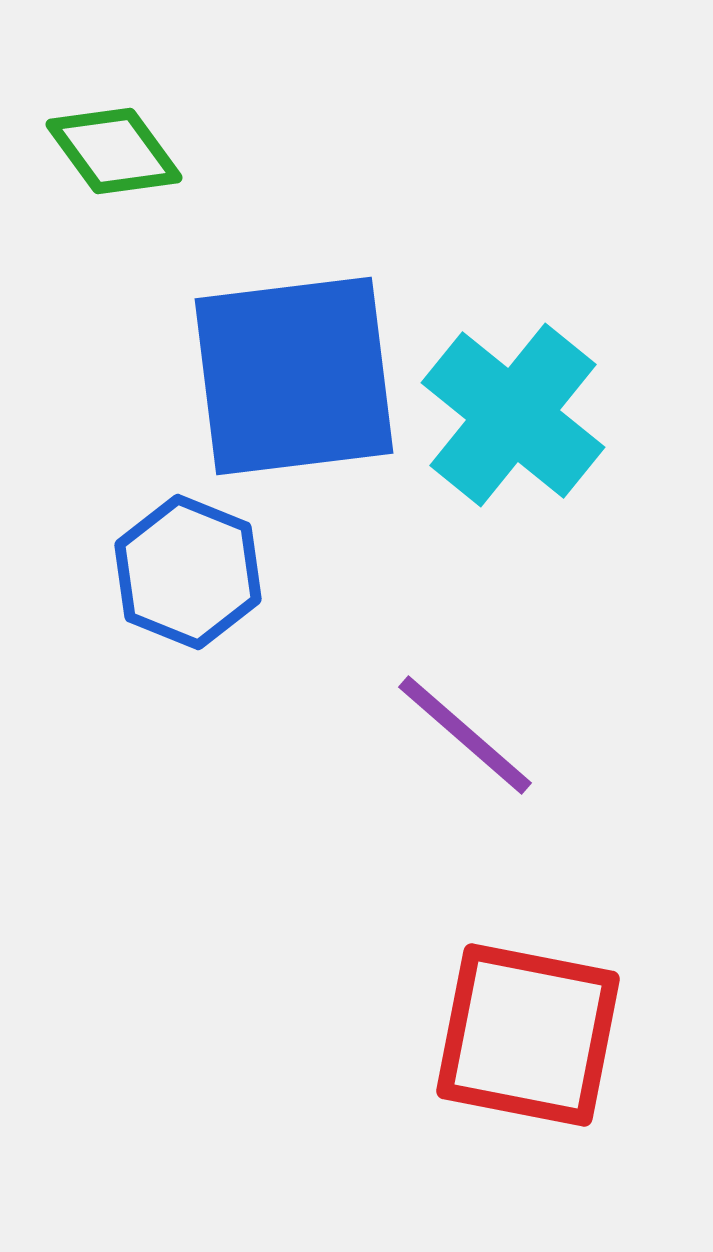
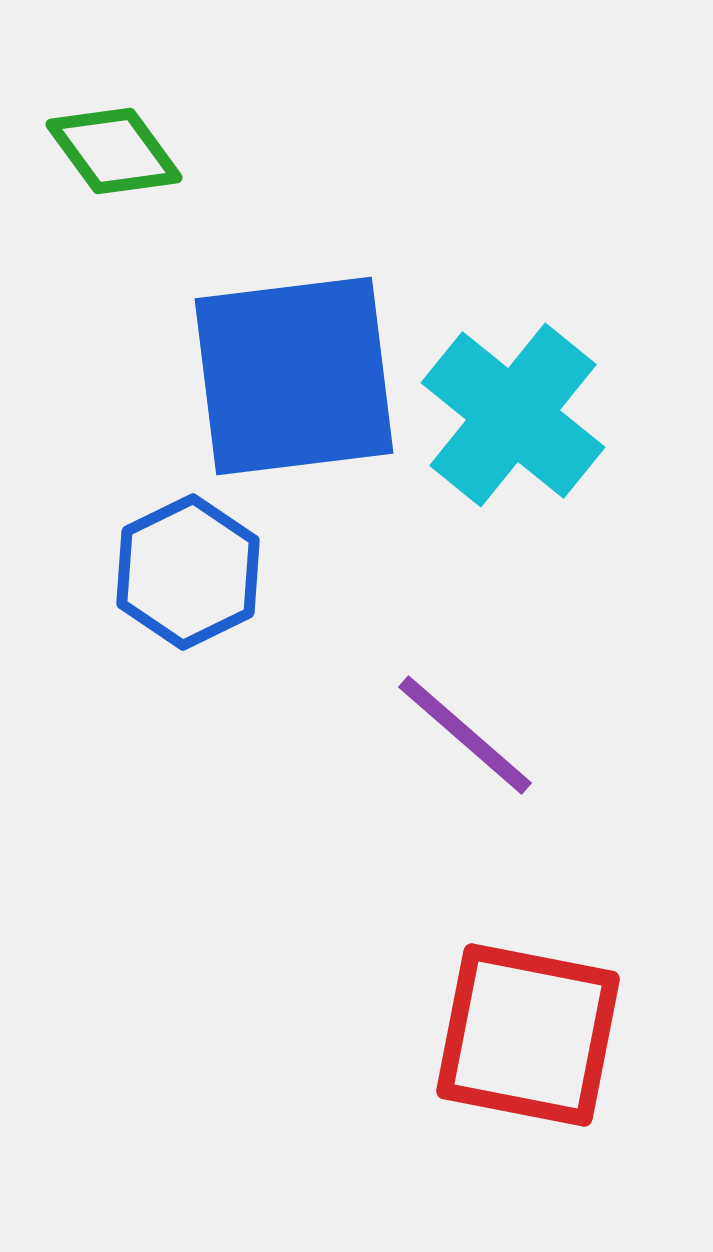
blue hexagon: rotated 12 degrees clockwise
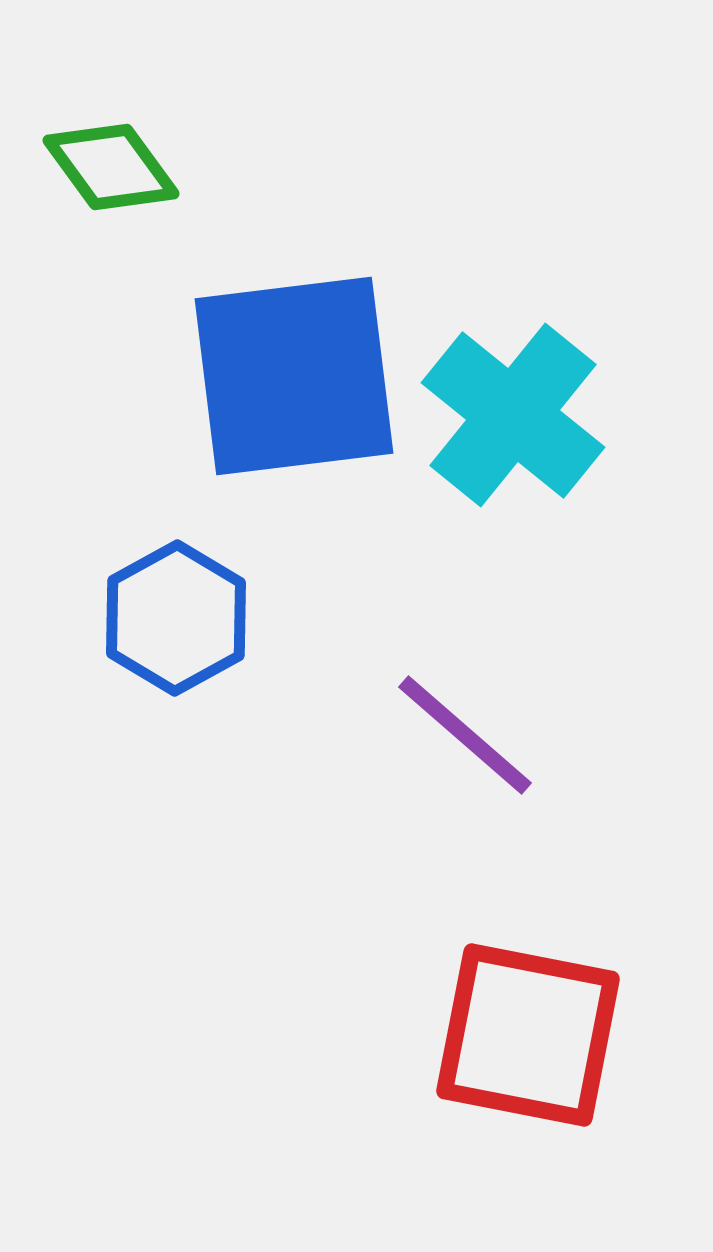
green diamond: moved 3 px left, 16 px down
blue hexagon: moved 12 px left, 46 px down; rotated 3 degrees counterclockwise
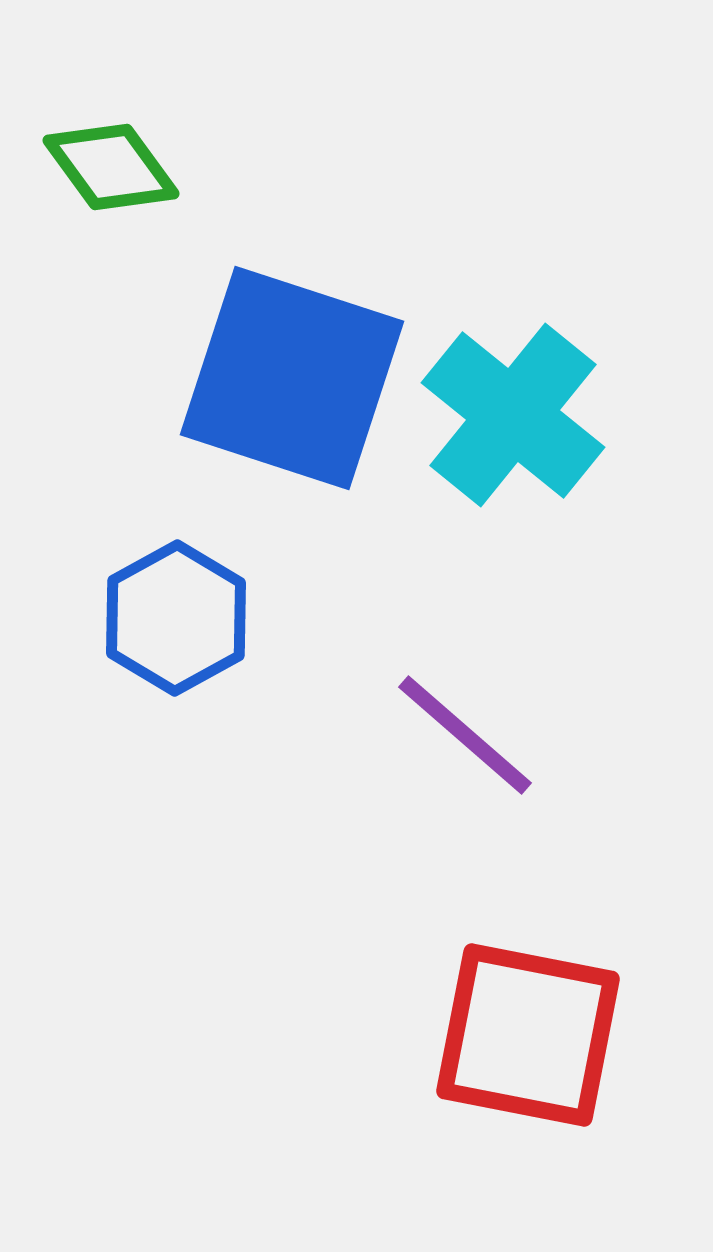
blue square: moved 2 px left, 2 px down; rotated 25 degrees clockwise
